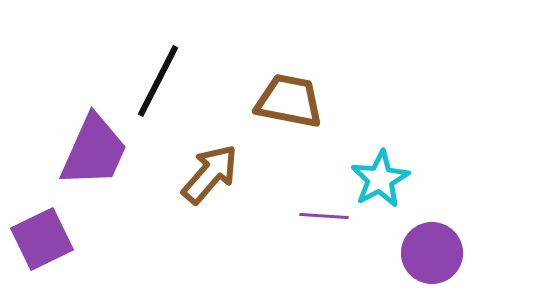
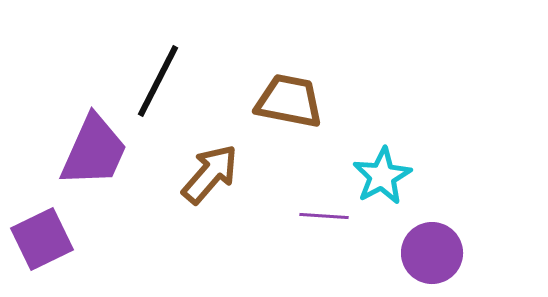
cyan star: moved 2 px right, 3 px up
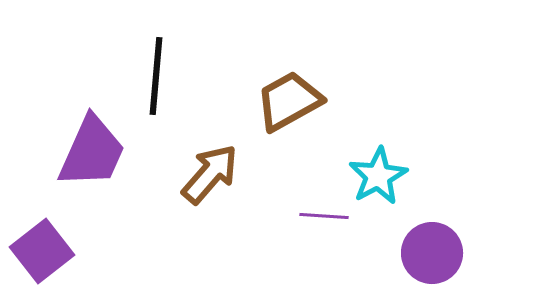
black line: moved 2 px left, 5 px up; rotated 22 degrees counterclockwise
brown trapezoid: rotated 40 degrees counterclockwise
purple trapezoid: moved 2 px left, 1 px down
cyan star: moved 4 px left
purple square: moved 12 px down; rotated 12 degrees counterclockwise
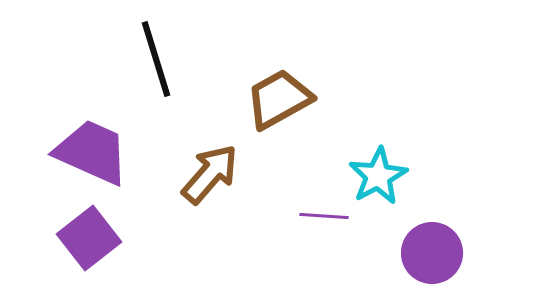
black line: moved 17 px up; rotated 22 degrees counterclockwise
brown trapezoid: moved 10 px left, 2 px up
purple trapezoid: rotated 90 degrees counterclockwise
purple square: moved 47 px right, 13 px up
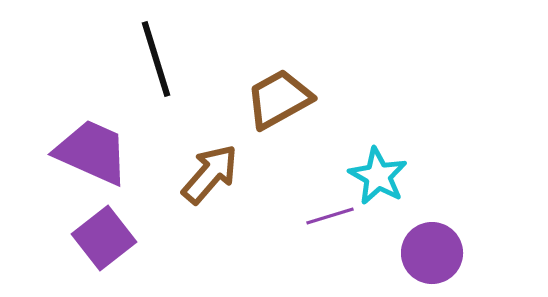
cyan star: rotated 14 degrees counterclockwise
purple line: moved 6 px right; rotated 21 degrees counterclockwise
purple square: moved 15 px right
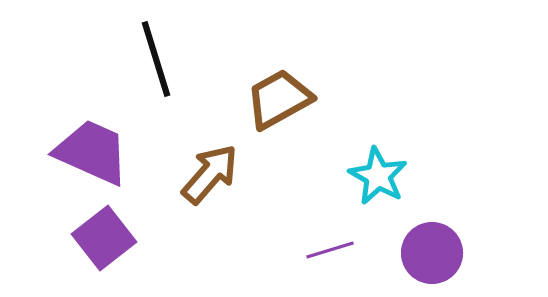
purple line: moved 34 px down
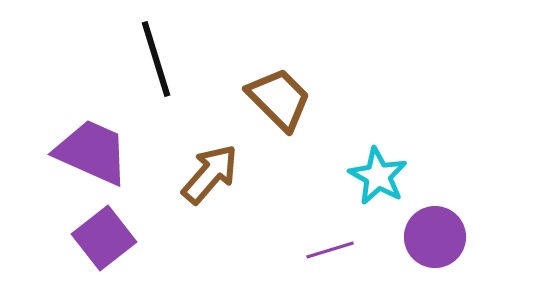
brown trapezoid: rotated 74 degrees clockwise
purple circle: moved 3 px right, 16 px up
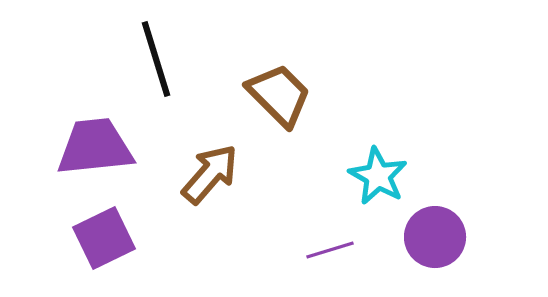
brown trapezoid: moved 4 px up
purple trapezoid: moved 3 px right, 5 px up; rotated 30 degrees counterclockwise
purple square: rotated 12 degrees clockwise
